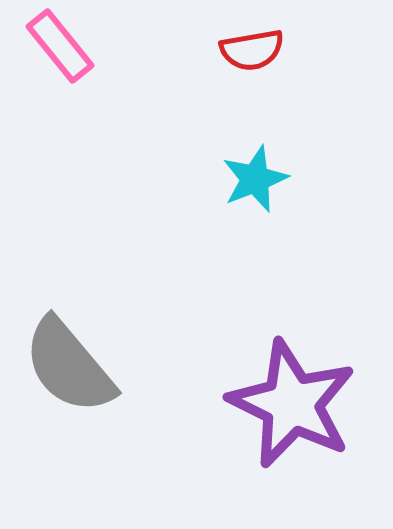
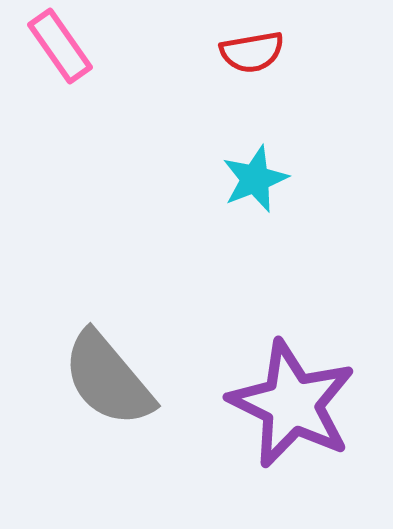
pink rectangle: rotated 4 degrees clockwise
red semicircle: moved 2 px down
gray semicircle: moved 39 px right, 13 px down
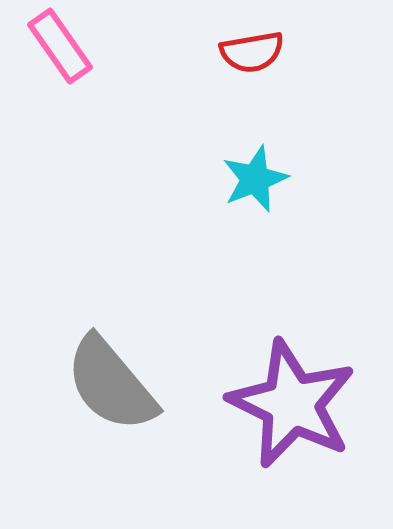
gray semicircle: moved 3 px right, 5 px down
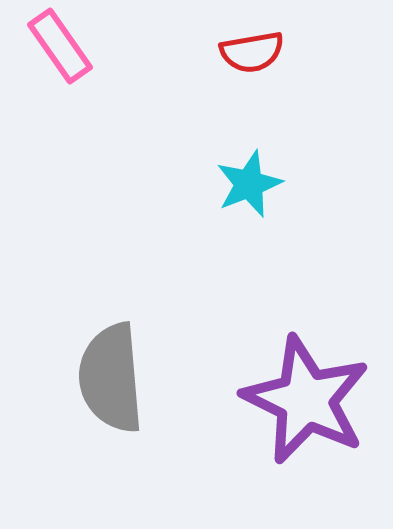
cyan star: moved 6 px left, 5 px down
gray semicircle: moved 6 px up; rotated 35 degrees clockwise
purple star: moved 14 px right, 4 px up
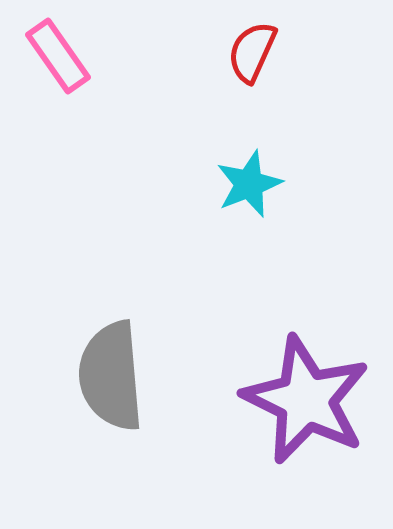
pink rectangle: moved 2 px left, 10 px down
red semicircle: rotated 124 degrees clockwise
gray semicircle: moved 2 px up
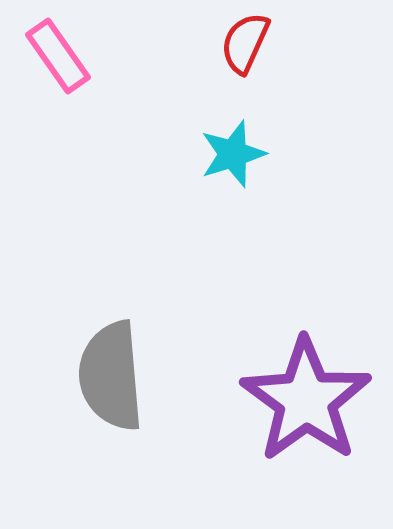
red semicircle: moved 7 px left, 9 px up
cyan star: moved 16 px left, 30 px up; rotated 4 degrees clockwise
purple star: rotated 10 degrees clockwise
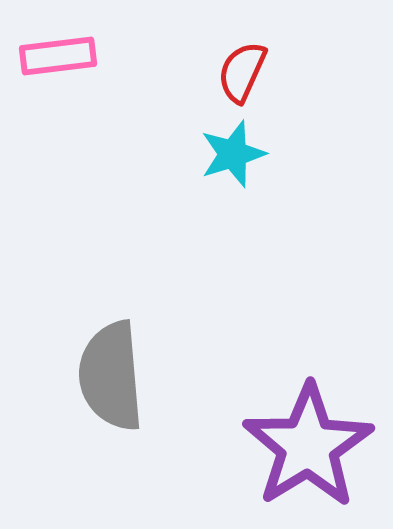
red semicircle: moved 3 px left, 29 px down
pink rectangle: rotated 62 degrees counterclockwise
purple star: moved 2 px right, 46 px down; rotated 4 degrees clockwise
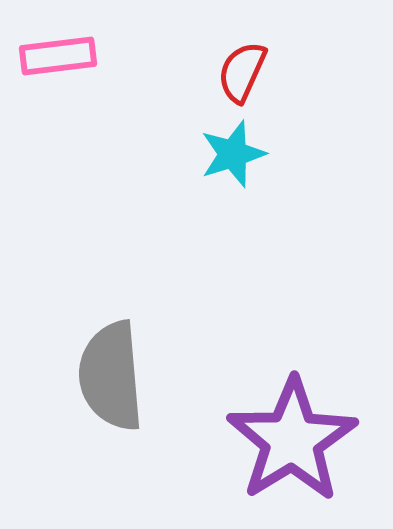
purple star: moved 16 px left, 6 px up
